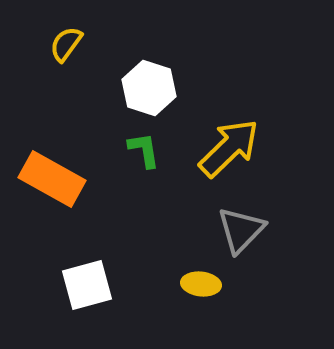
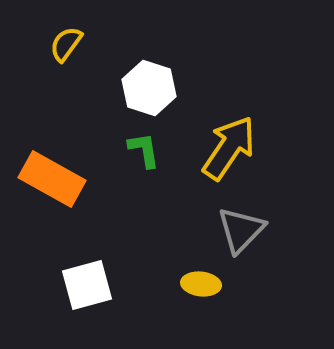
yellow arrow: rotated 12 degrees counterclockwise
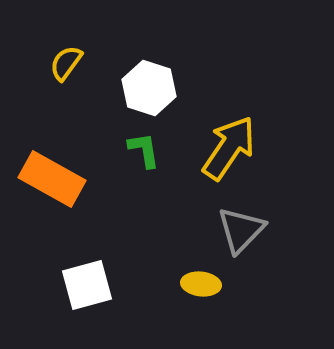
yellow semicircle: moved 19 px down
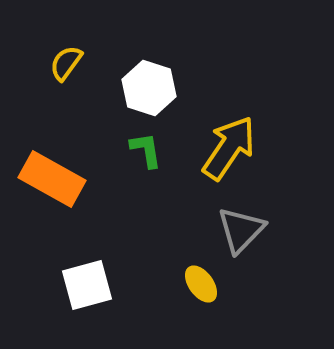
green L-shape: moved 2 px right
yellow ellipse: rotated 48 degrees clockwise
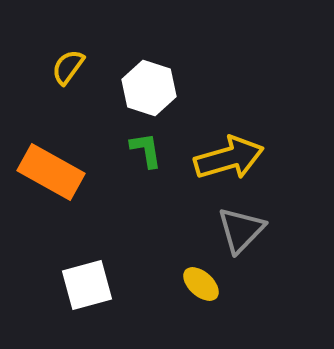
yellow semicircle: moved 2 px right, 4 px down
yellow arrow: moved 10 px down; rotated 40 degrees clockwise
orange rectangle: moved 1 px left, 7 px up
yellow ellipse: rotated 12 degrees counterclockwise
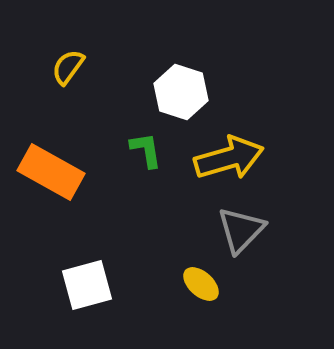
white hexagon: moved 32 px right, 4 px down
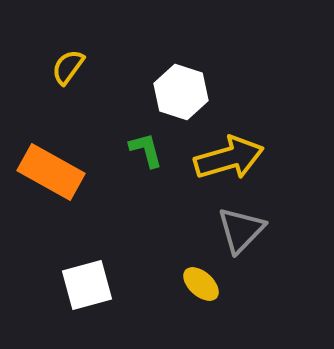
green L-shape: rotated 6 degrees counterclockwise
